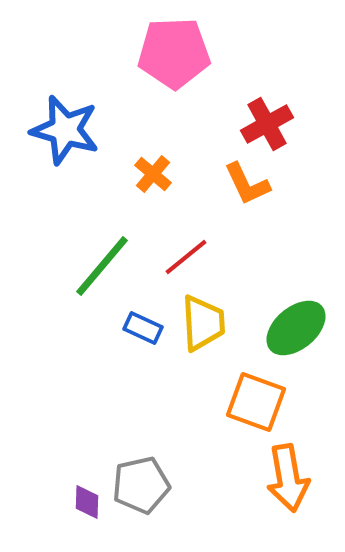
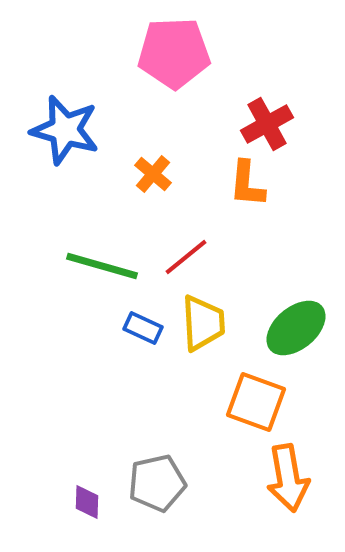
orange L-shape: rotated 30 degrees clockwise
green line: rotated 66 degrees clockwise
gray pentagon: moved 16 px right, 2 px up
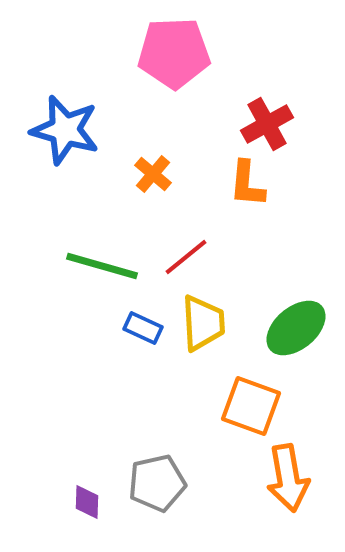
orange square: moved 5 px left, 4 px down
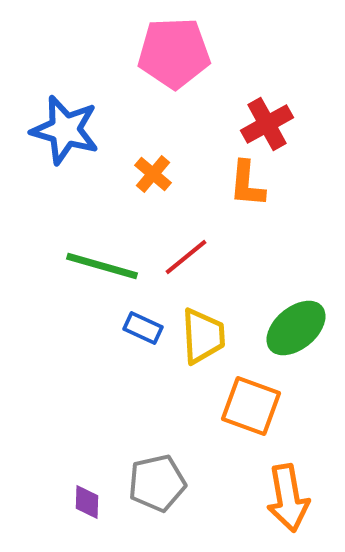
yellow trapezoid: moved 13 px down
orange arrow: moved 20 px down
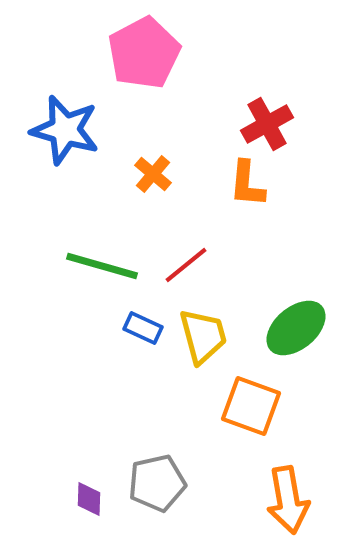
pink pentagon: moved 30 px left; rotated 26 degrees counterclockwise
red line: moved 8 px down
yellow trapezoid: rotated 12 degrees counterclockwise
orange arrow: moved 2 px down
purple diamond: moved 2 px right, 3 px up
